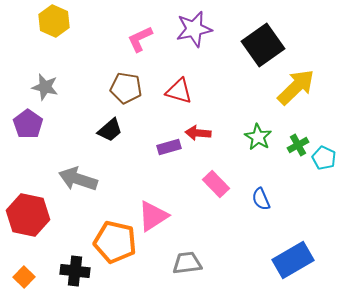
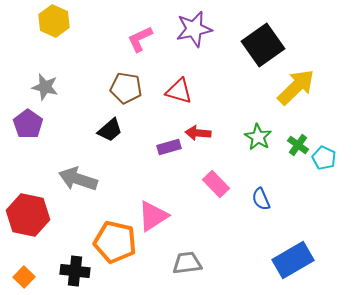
green cross: rotated 25 degrees counterclockwise
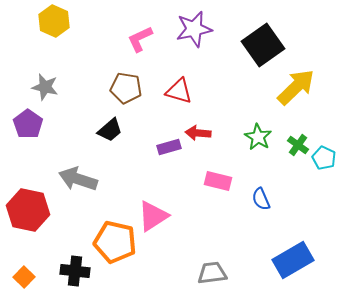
pink rectangle: moved 2 px right, 3 px up; rotated 32 degrees counterclockwise
red hexagon: moved 5 px up
gray trapezoid: moved 25 px right, 10 px down
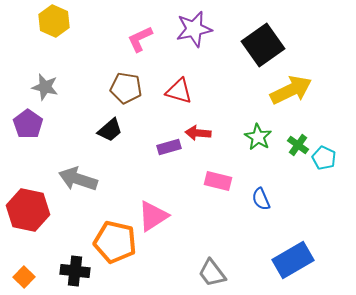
yellow arrow: moved 5 px left, 3 px down; rotated 18 degrees clockwise
gray trapezoid: rotated 120 degrees counterclockwise
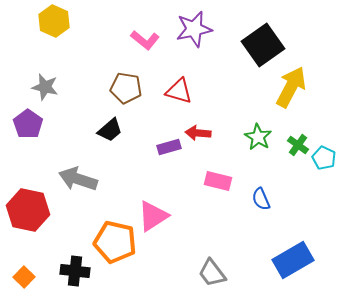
pink L-shape: moved 5 px right, 1 px down; rotated 116 degrees counterclockwise
yellow arrow: moved 3 px up; rotated 36 degrees counterclockwise
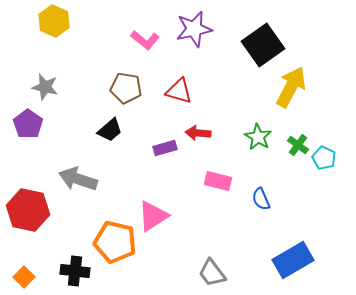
purple rectangle: moved 4 px left, 1 px down
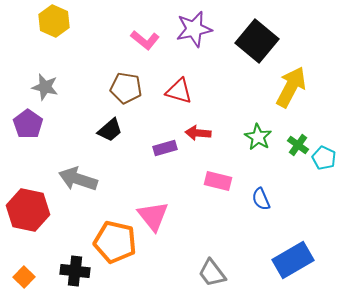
black square: moved 6 px left, 4 px up; rotated 15 degrees counterclockwise
pink triangle: rotated 36 degrees counterclockwise
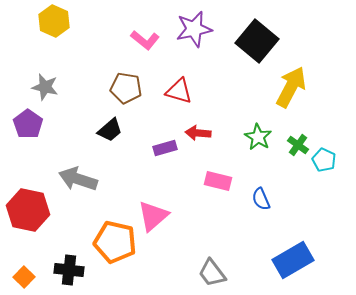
cyan pentagon: moved 2 px down
pink triangle: rotated 28 degrees clockwise
black cross: moved 6 px left, 1 px up
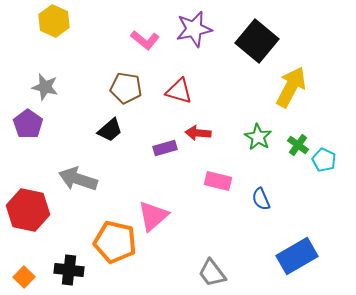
blue rectangle: moved 4 px right, 4 px up
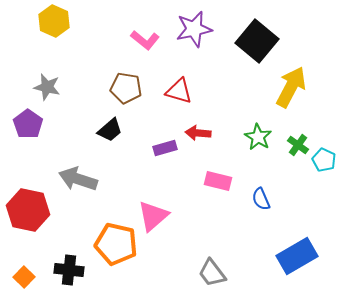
gray star: moved 2 px right
orange pentagon: moved 1 px right, 2 px down
